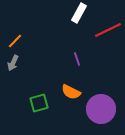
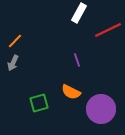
purple line: moved 1 px down
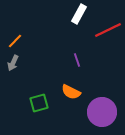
white rectangle: moved 1 px down
purple circle: moved 1 px right, 3 px down
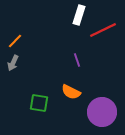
white rectangle: moved 1 px down; rotated 12 degrees counterclockwise
red line: moved 5 px left
green square: rotated 24 degrees clockwise
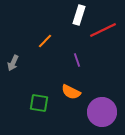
orange line: moved 30 px right
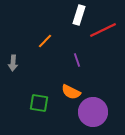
gray arrow: rotated 21 degrees counterclockwise
purple circle: moved 9 px left
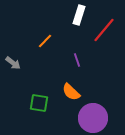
red line: moved 1 px right; rotated 24 degrees counterclockwise
gray arrow: rotated 56 degrees counterclockwise
orange semicircle: rotated 18 degrees clockwise
purple circle: moved 6 px down
